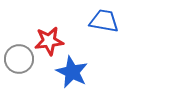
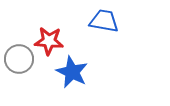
red star: rotated 12 degrees clockwise
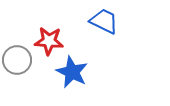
blue trapezoid: rotated 16 degrees clockwise
gray circle: moved 2 px left, 1 px down
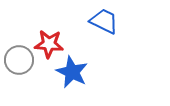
red star: moved 3 px down
gray circle: moved 2 px right
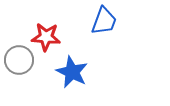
blue trapezoid: rotated 84 degrees clockwise
red star: moved 3 px left, 7 px up
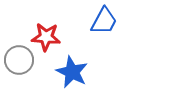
blue trapezoid: rotated 8 degrees clockwise
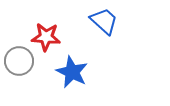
blue trapezoid: rotated 76 degrees counterclockwise
gray circle: moved 1 px down
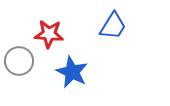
blue trapezoid: moved 9 px right, 5 px down; rotated 80 degrees clockwise
red star: moved 3 px right, 3 px up
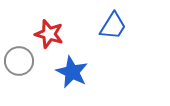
red star: rotated 12 degrees clockwise
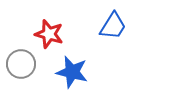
gray circle: moved 2 px right, 3 px down
blue star: rotated 12 degrees counterclockwise
